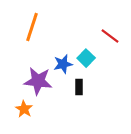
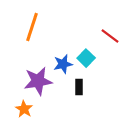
purple star: rotated 16 degrees counterclockwise
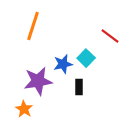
orange line: moved 1 px right, 1 px up
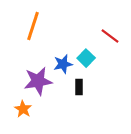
orange star: moved 1 px left
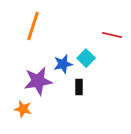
red line: moved 2 px right, 1 px up; rotated 24 degrees counterclockwise
orange star: rotated 18 degrees counterclockwise
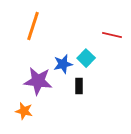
purple star: rotated 16 degrees clockwise
black rectangle: moved 1 px up
orange star: moved 1 px right, 2 px down
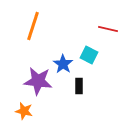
red line: moved 4 px left, 6 px up
cyan square: moved 3 px right, 3 px up; rotated 18 degrees counterclockwise
blue star: rotated 24 degrees counterclockwise
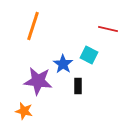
black rectangle: moved 1 px left
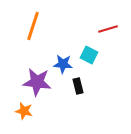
red line: rotated 30 degrees counterclockwise
blue star: rotated 30 degrees counterclockwise
purple star: moved 1 px left, 1 px down
black rectangle: rotated 14 degrees counterclockwise
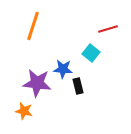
cyan square: moved 2 px right, 2 px up; rotated 12 degrees clockwise
blue star: moved 5 px down
purple star: moved 1 px down
